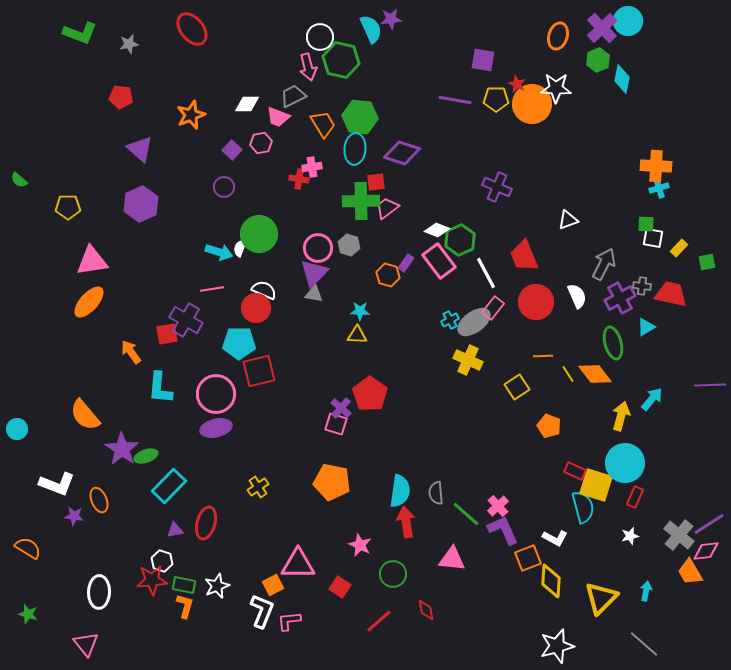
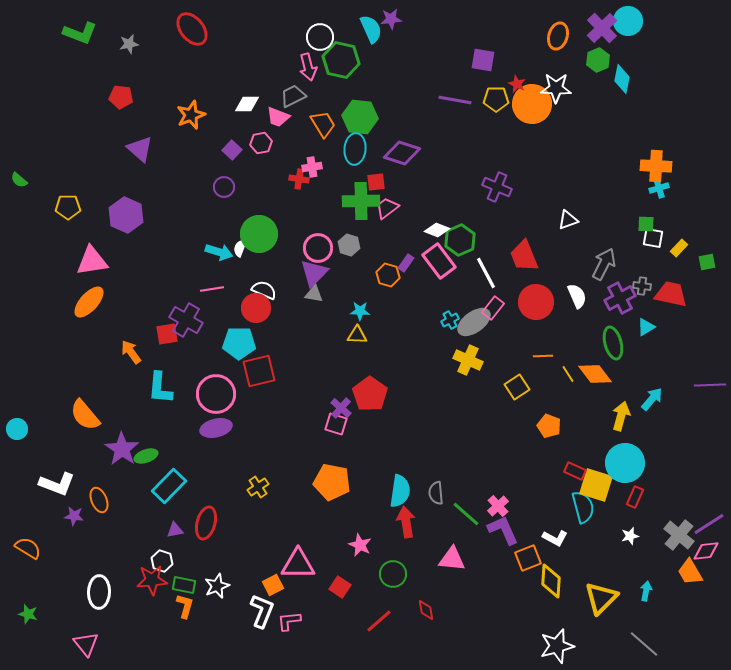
purple hexagon at (141, 204): moved 15 px left, 11 px down; rotated 12 degrees counterclockwise
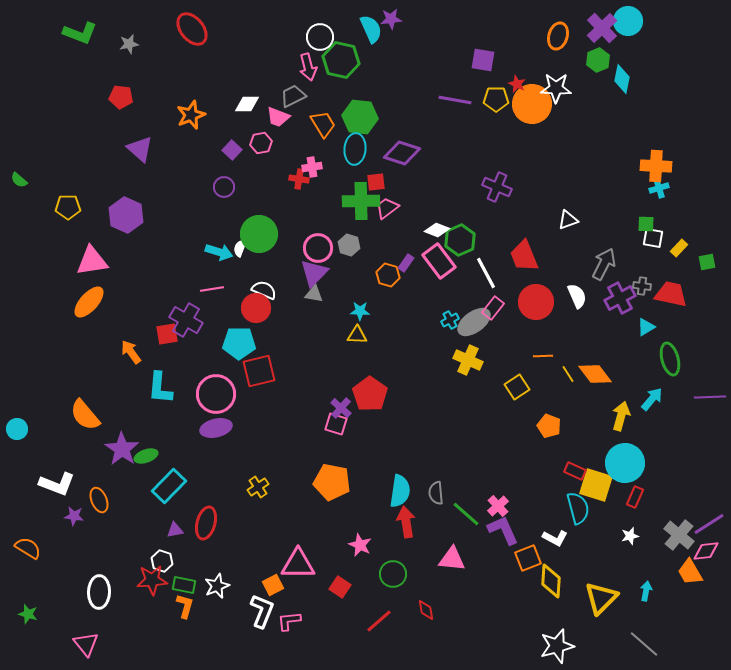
green ellipse at (613, 343): moved 57 px right, 16 px down
purple line at (710, 385): moved 12 px down
cyan semicircle at (583, 507): moved 5 px left, 1 px down
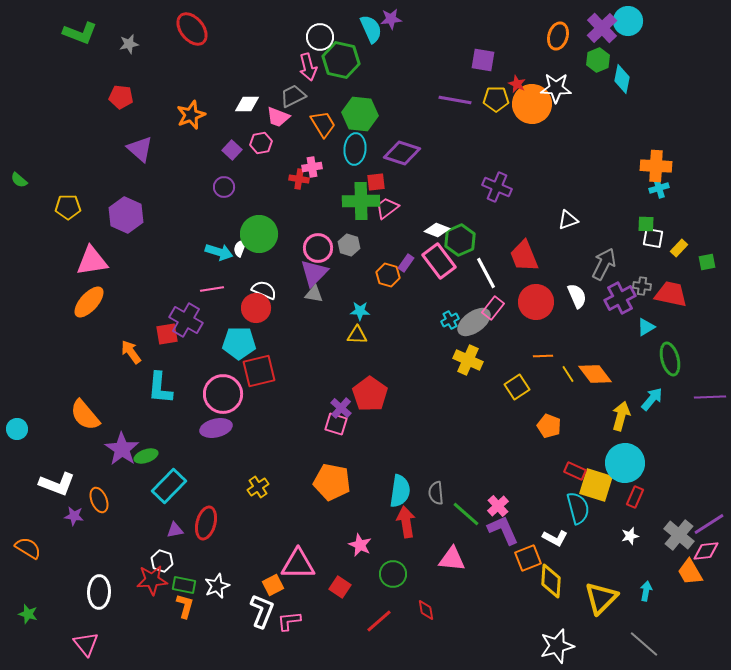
green hexagon at (360, 117): moved 3 px up
pink circle at (216, 394): moved 7 px right
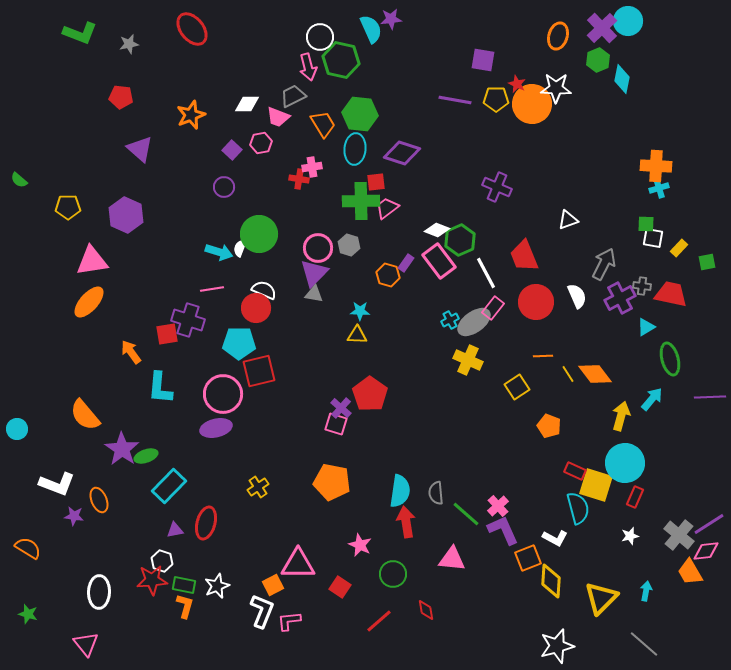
purple cross at (186, 320): moved 2 px right; rotated 12 degrees counterclockwise
